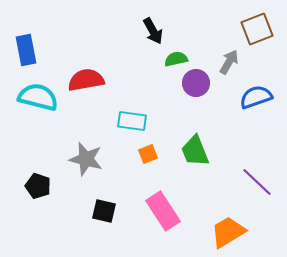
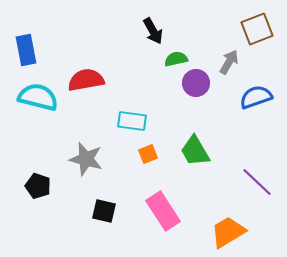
green trapezoid: rotated 8 degrees counterclockwise
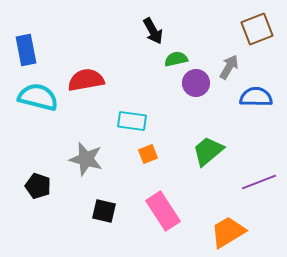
gray arrow: moved 5 px down
blue semicircle: rotated 20 degrees clockwise
green trapezoid: moved 13 px right; rotated 80 degrees clockwise
purple line: moved 2 px right; rotated 64 degrees counterclockwise
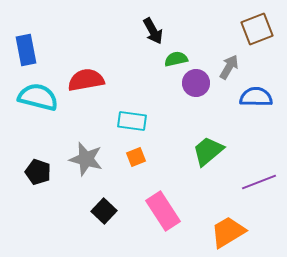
orange square: moved 12 px left, 3 px down
black pentagon: moved 14 px up
black square: rotated 30 degrees clockwise
